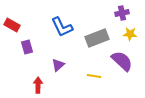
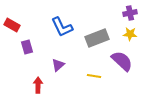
purple cross: moved 8 px right
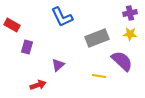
blue L-shape: moved 10 px up
purple rectangle: rotated 32 degrees clockwise
yellow line: moved 5 px right
red arrow: rotated 70 degrees clockwise
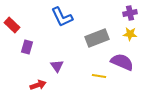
red rectangle: rotated 14 degrees clockwise
purple semicircle: moved 1 px down; rotated 20 degrees counterclockwise
purple triangle: moved 1 px left, 1 px down; rotated 24 degrees counterclockwise
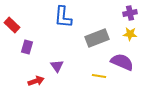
blue L-shape: moved 1 px right; rotated 30 degrees clockwise
red arrow: moved 2 px left, 4 px up
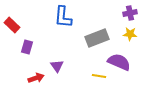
purple semicircle: moved 3 px left
red arrow: moved 3 px up
